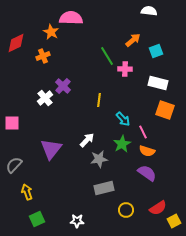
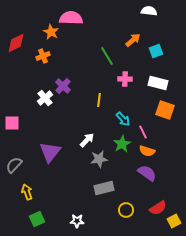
pink cross: moved 10 px down
purple triangle: moved 1 px left, 3 px down
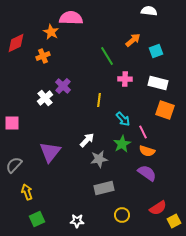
yellow circle: moved 4 px left, 5 px down
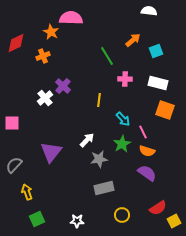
purple triangle: moved 1 px right
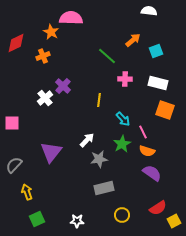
green line: rotated 18 degrees counterclockwise
purple semicircle: moved 5 px right
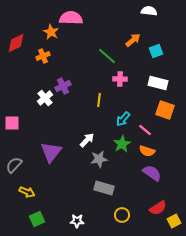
pink cross: moved 5 px left
purple cross: rotated 21 degrees clockwise
cyan arrow: rotated 84 degrees clockwise
pink line: moved 2 px right, 2 px up; rotated 24 degrees counterclockwise
gray rectangle: rotated 30 degrees clockwise
yellow arrow: rotated 133 degrees clockwise
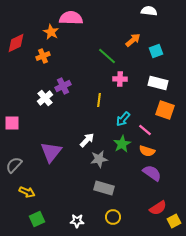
yellow circle: moved 9 px left, 2 px down
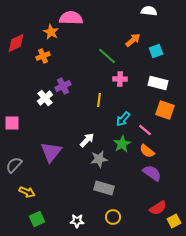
orange semicircle: rotated 21 degrees clockwise
